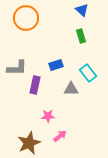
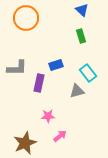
purple rectangle: moved 4 px right, 2 px up
gray triangle: moved 6 px right, 2 px down; rotated 14 degrees counterclockwise
brown star: moved 4 px left
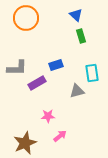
blue triangle: moved 6 px left, 5 px down
cyan rectangle: moved 4 px right; rotated 30 degrees clockwise
purple rectangle: moved 2 px left; rotated 48 degrees clockwise
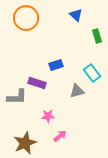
green rectangle: moved 16 px right
gray L-shape: moved 29 px down
cyan rectangle: rotated 30 degrees counterclockwise
purple rectangle: rotated 48 degrees clockwise
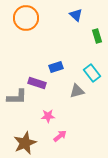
blue rectangle: moved 2 px down
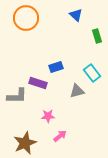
purple rectangle: moved 1 px right
gray L-shape: moved 1 px up
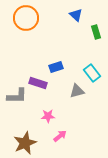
green rectangle: moved 1 px left, 4 px up
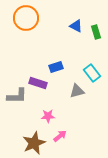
blue triangle: moved 11 px down; rotated 16 degrees counterclockwise
brown star: moved 9 px right
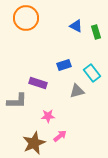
blue rectangle: moved 8 px right, 2 px up
gray L-shape: moved 5 px down
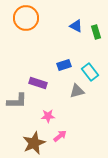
cyan rectangle: moved 2 px left, 1 px up
